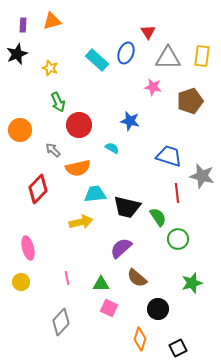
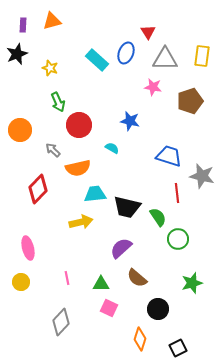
gray triangle: moved 3 px left, 1 px down
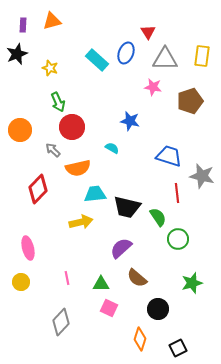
red circle: moved 7 px left, 2 px down
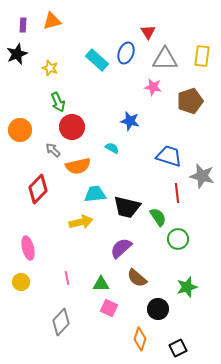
orange semicircle: moved 2 px up
green star: moved 5 px left, 4 px down
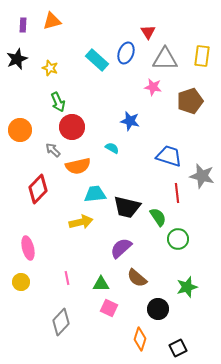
black star: moved 5 px down
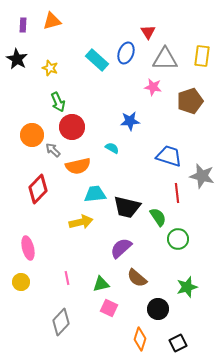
black star: rotated 20 degrees counterclockwise
blue star: rotated 18 degrees counterclockwise
orange circle: moved 12 px right, 5 px down
green triangle: rotated 12 degrees counterclockwise
black square: moved 5 px up
